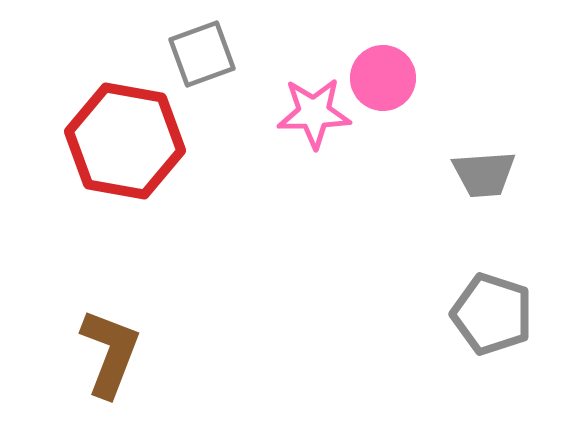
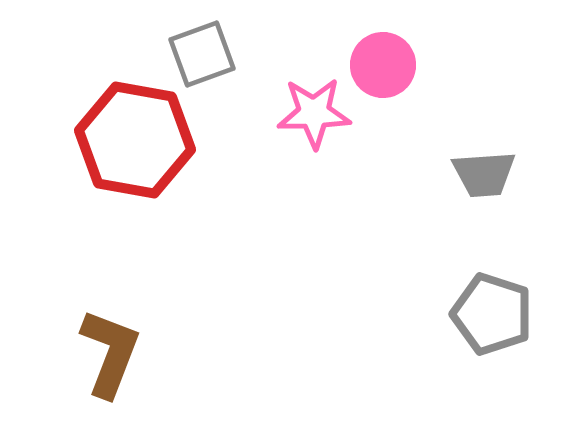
pink circle: moved 13 px up
red hexagon: moved 10 px right, 1 px up
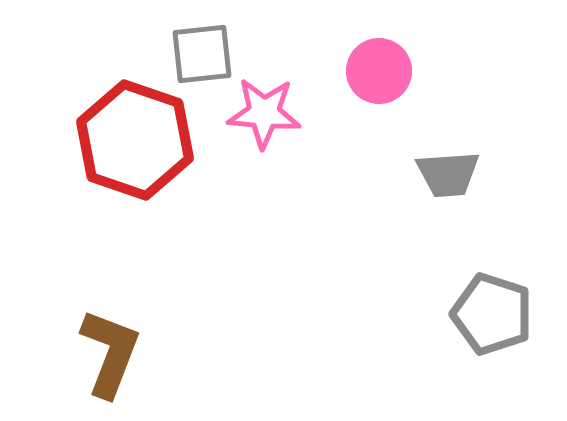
gray square: rotated 14 degrees clockwise
pink circle: moved 4 px left, 6 px down
pink star: moved 50 px left; rotated 6 degrees clockwise
red hexagon: rotated 9 degrees clockwise
gray trapezoid: moved 36 px left
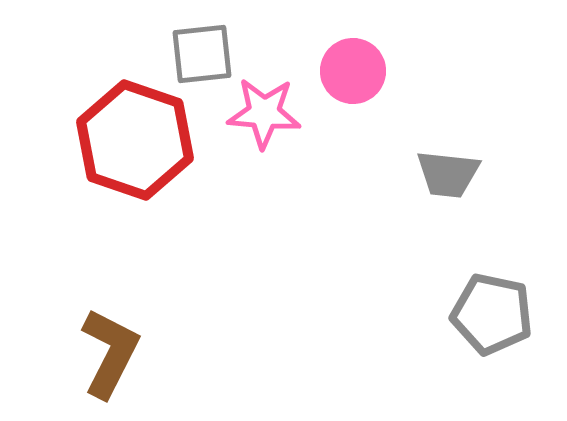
pink circle: moved 26 px left
gray trapezoid: rotated 10 degrees clockwise
gray pentagon: rotated 6 degrees counterclockwise
brown L-shape: rotated 6 degrees clockwise
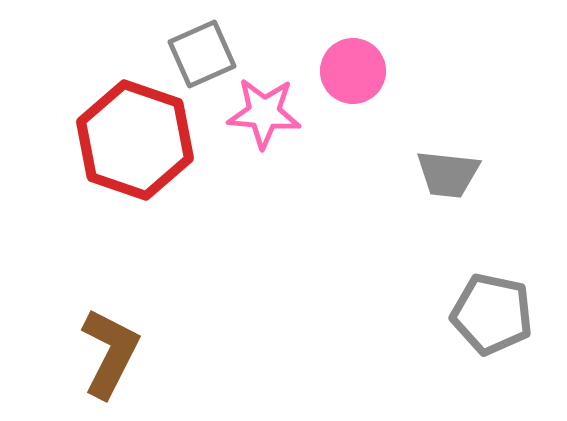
gray square: rotated 18 degrees counterclockwise
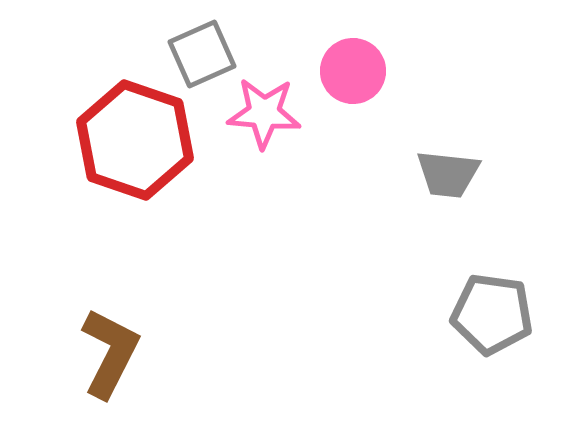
gray pentagon: rotated 4 degrees counterclockwise
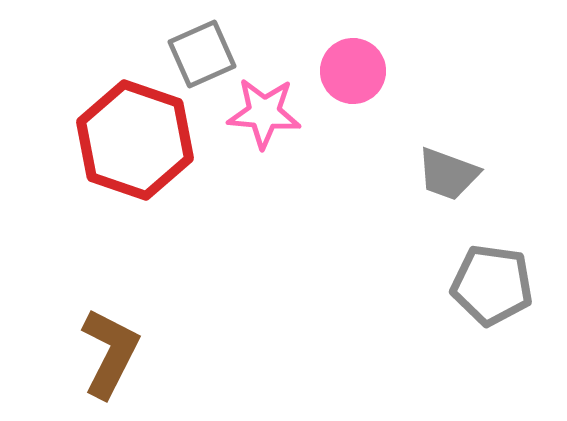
gray trapezoid: rotated 14 degrees clockwise
gray pentagon: moved 29 px up
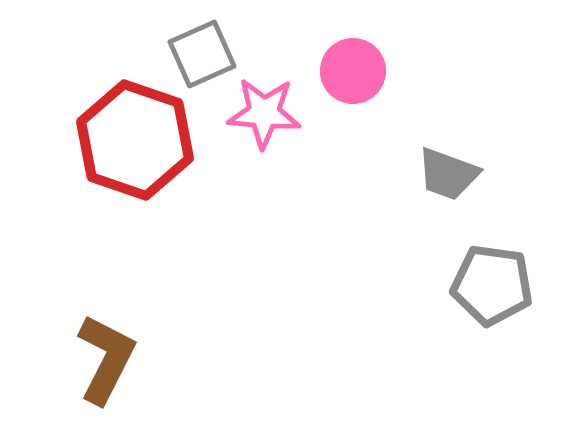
brown L-shape: moved 4 px left, 6 px down
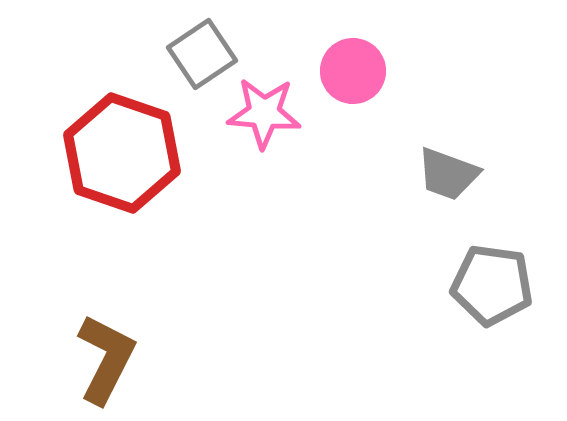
gray square: rotated 10 degrees counterclockwise
red hexagon: moved 13 px left, 13 px down
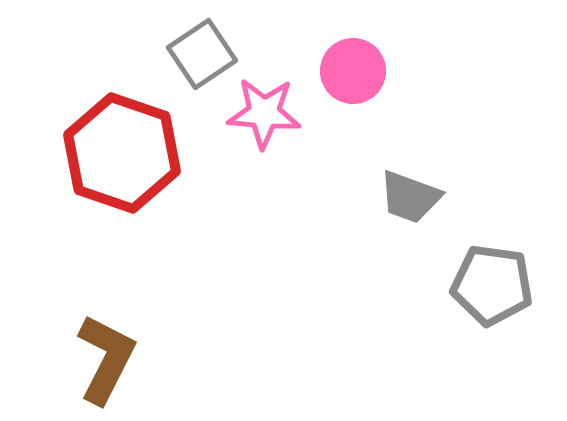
gray trapezoid: moved 38 px left, 23 px down
